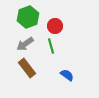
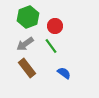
green line: rotated 21 degrees counterclockwise
blue semicircle: moved 3 px left, 2 px up
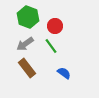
green hexagon: rotated 20 degrees counterclockwise
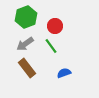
green hexagon: moved 2 px left; rotated 20 degrees clockwise
blue semicircle: rotated 56 degrees counterclockwise
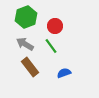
gray arrow: rotated 66 degrees clockwise
brown rectangle: moved 3 px right, 1 px up
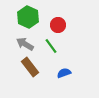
green hexagon: moved 2 px right; rotated 15 degrees counterclockwise
red circle: moved 3 px right, 1 px up
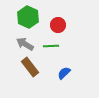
green line: rotated 56 degrees counterclockwise
blue semicircle: rotated 24 degrees counterclockwise
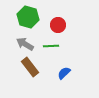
green hexagon: rotated 10 degrees counterclockwise
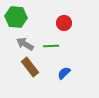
green hexagon: moved 12 px left; rotated 10 degrees counterclockwise
red circle: moved 6 px right, 2 px up
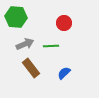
gray arrow: rotated 126 degrees clockwise
brown rectangle: moved 1 px right, 1 px down
